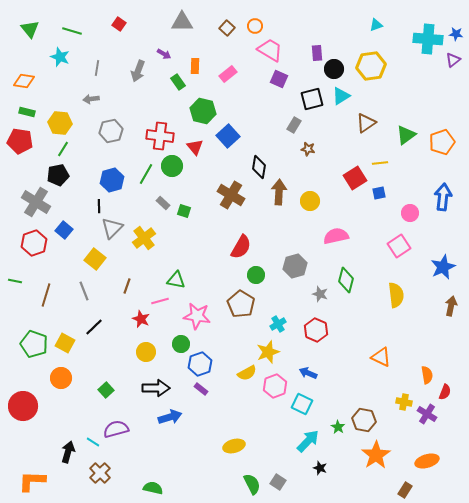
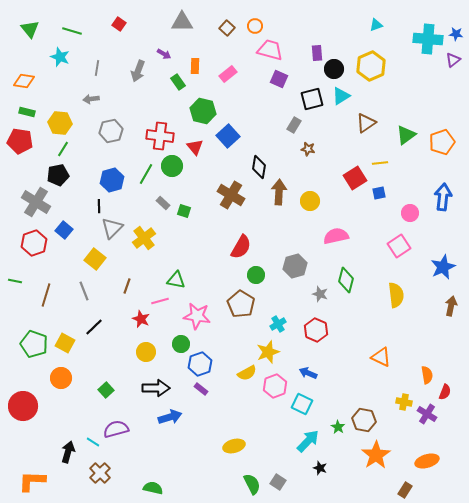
pink trapezoid at (270, 50): rotated 16 degrees counterclockwise
yellow hexagon at (371, 66): rotated 16 degrees counterclockwise
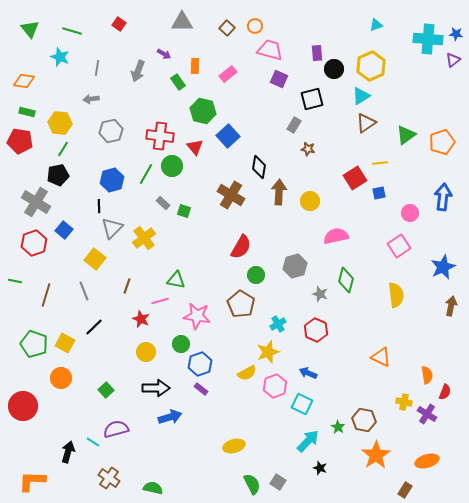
cyan triangle at (341, 96): moved 20 px right
brown cross at (100, 473): moved 9 px right, 5 px down; rotated 10 degrees counterclockwise
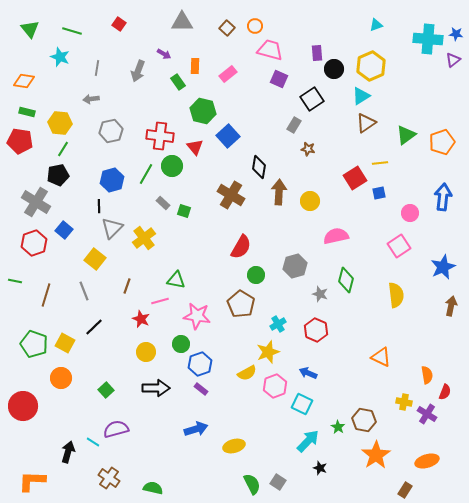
black square at (312, 99): rotated 20 degrees counterclockwise
blue arrow at (170, 417): moved 26 px right, 12 px down
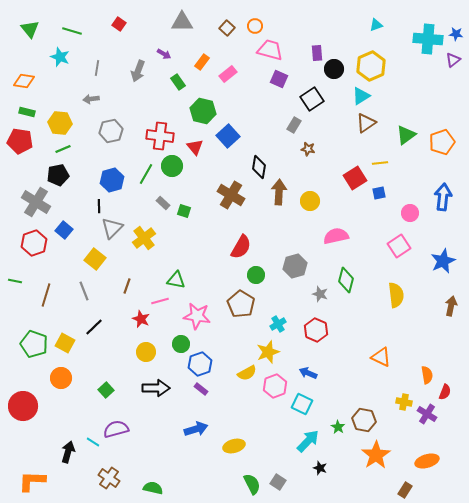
orange rectangle at (195, 66): moved 7 px right, 4 px up; rotated 35 degrees clockwise
green line at (63, 149): rotated 35 degrees clockwise
blue star at (443, 267): moved 6 px up
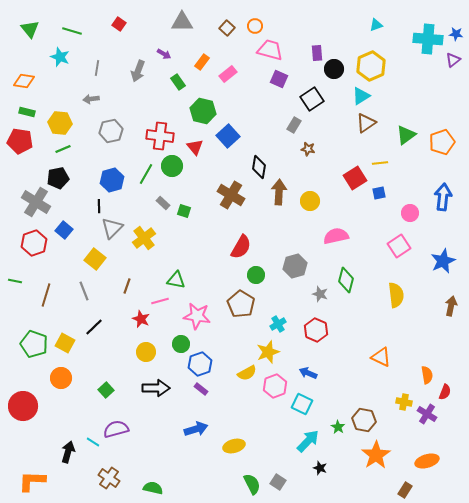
black pentagon at (58, 175): moved 3 px down
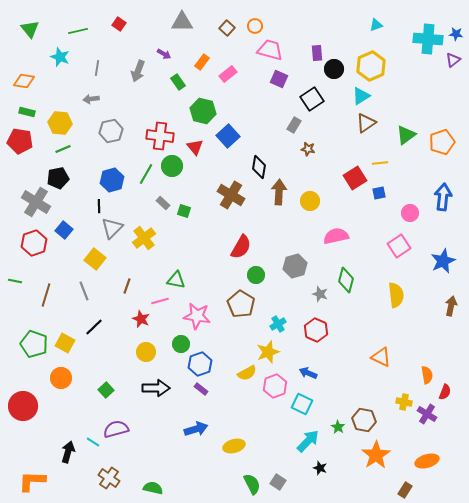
green line at (72, 31): moved 6 px right; rotated 30 degrees counterclockwise
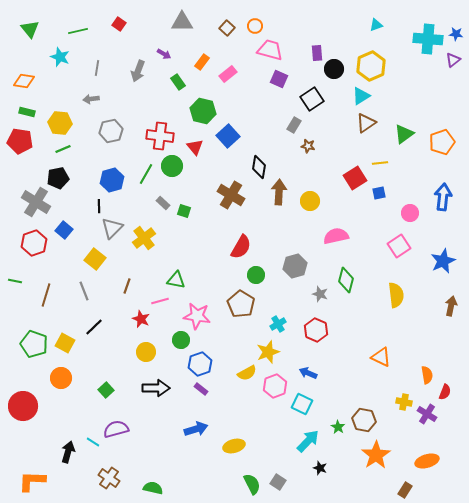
green triangle at (406, 135): moved 2 px left, 1 px up
brown star at (308, 149): moved 3 px up
green circle at (181, 344): moved 4 px up
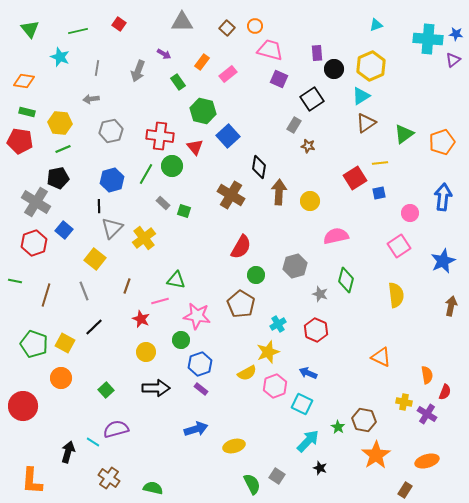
orange L-shape at (32, 481): rotated 88 degrees counterclockwise
gray square at (278, 482): moved 1 px left, 6 px up
